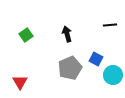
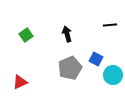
red triangle: rotated 35 degrees clockwise
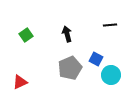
cyan circle: moved 2 px left
